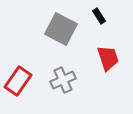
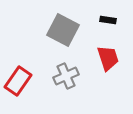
black rectangle: moved 9 px right, 4 px down; rotated 49 degrees counterclockwise
gray square: moved 2 px right, 1 px down
gray cross: moved 3 px right, 4 px up
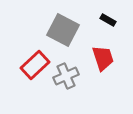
black rectangle: rotated 21 degrees clockwise
red trapezoid: moved 5 px left
red rectangle: moved 17 px right, 16 px up; rotated 12 degrees clockwise
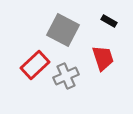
black rectangle: moved 1 px right, 1 px down
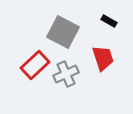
gray square: moved 2 px down
gray cross: moved 2 px up
